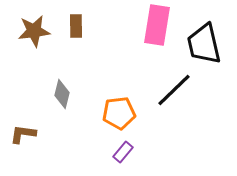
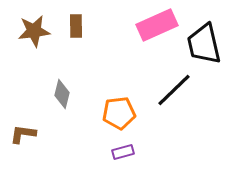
pink rectangle: rotated 57 degrees clockwise
purple rectangle: rotated 35 degrees clockwise
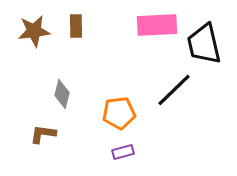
pink rectangle: rotated 21 degrees clockwise
brown L-shape: moved 20 px right
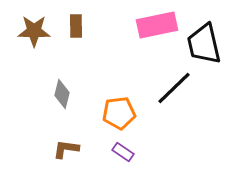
pink rectangle: rotated 9 degrees counterclockwise
brown star: rotated 8 degrees clockwise
black line: moved 2 px up
brown L-shape: moved 23 px right, 15 px down
purple rectangle: rotated 50 degrees clockwise
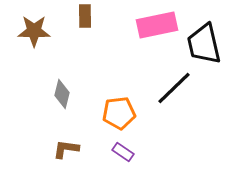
brown rectangle: moved 9 px right, 10 px up
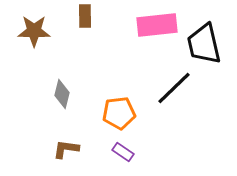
pink rectangle: rotated 6 degrees clockwise
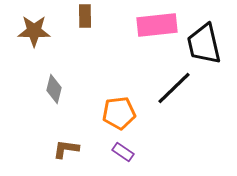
gray diamond: moved 8 px left, 5 px up
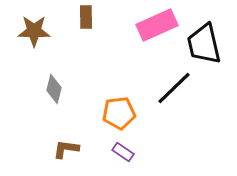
brown rectangle: moved 1 px right, 1 px down
pink rectangle: rotated 18 degrees counterclockwise
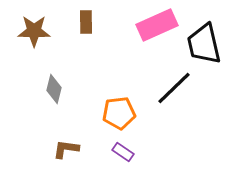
brown rectangle: moved 5 px down
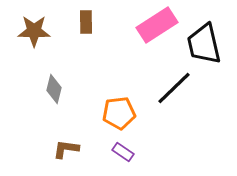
pink rectangle: rotated 9 degrees counterclockwise
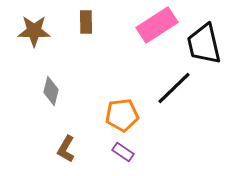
gray diamond: moved 3 px left, 2 px down
orange pentagon: moved 3 px right, 2 px down
brown L-shape: rotated 68 degrees counterclockwise
